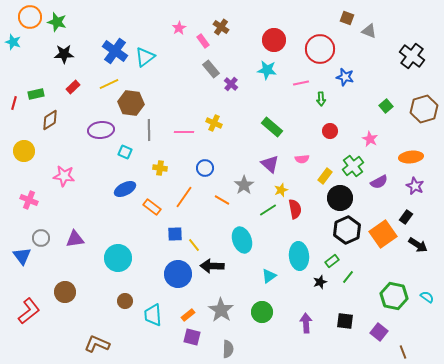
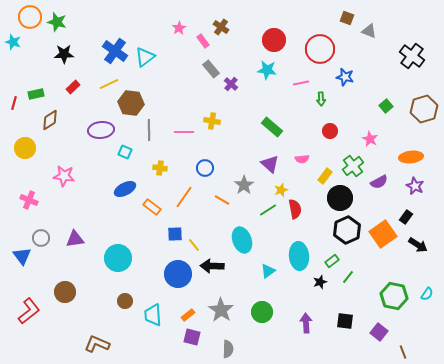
yellow cross at (214, 123): moved 2 px left, 2 px up; rotated 14 degrees counterclockwise
yellow circle at (24, 151): moved 1 px right, 3 px up
cyan triangle at (269, 276): moved 1 px left, 5 px up
cyan semicircle at (427, 297): moved 3 px up; rotated 88 degrees clockwise
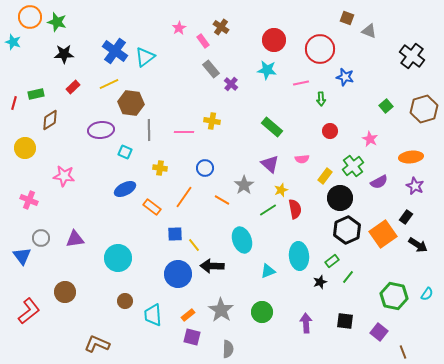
cyan triangle at (268, 271): rotated 14 degrees clockwise
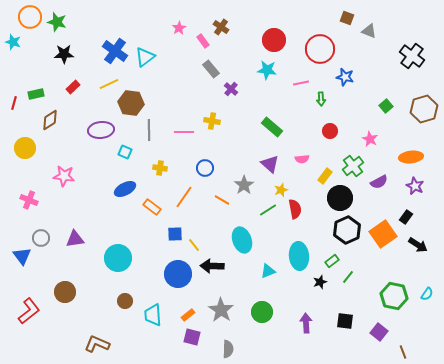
purple cross at (231, 84): moved 5 px down
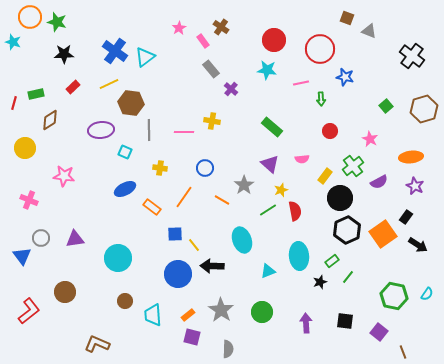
red semicircle at (295, 209): moved 2 px down
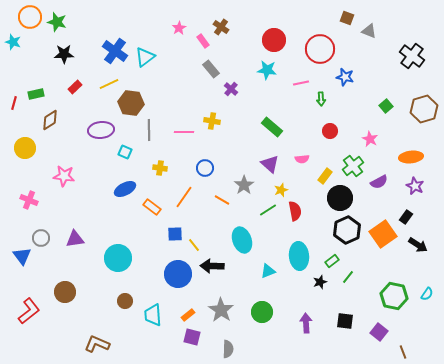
red rectangle at (73, 87): moved 2 px right
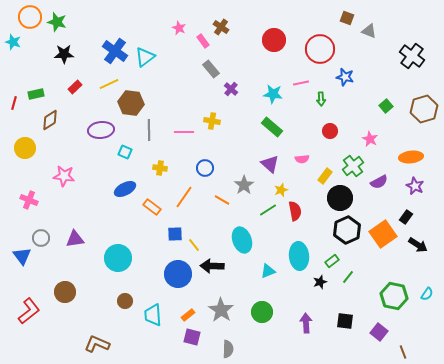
pink star at (179, 28): rotated 16 degrees counterclockwise
cyan star at (267, 70): moved 6 px right, 24 px down
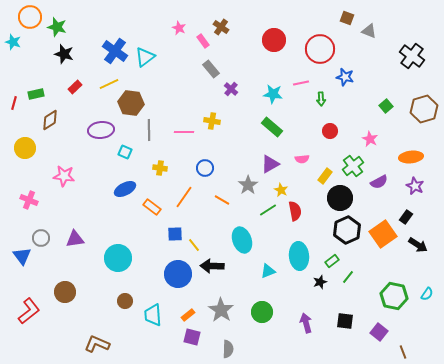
green star at (57, 22): moved 5 px down
black star at (64, 54): rotated 18 degrees clockwise
purple triangle at (270, 164): rotated 48 degrees clockwise
gray star at (244, 185): moved 4 px right
yellow star at (281, 190): rotated 24 degrees counterclockwise
purple arrow at (306, 323): rotated 12 degrees counterclockwise
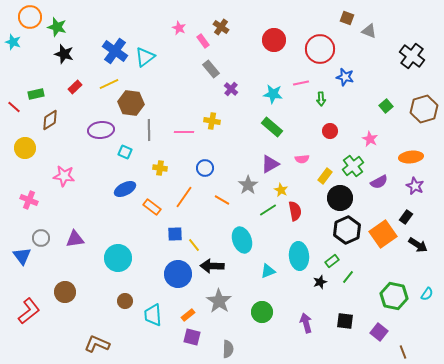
red line at (14, 103): moved 4 px down; rotated 64 degrees counterclockwise
gray star at (221, 310): moved 2 px left, 9 px up
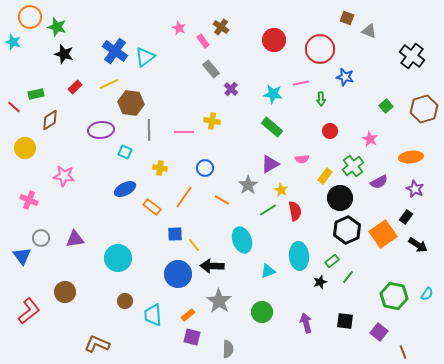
purple star at (415, 186): moved 3 px down
